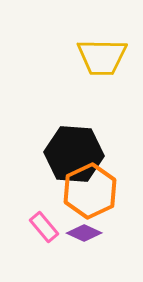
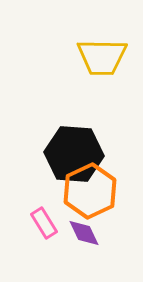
pink rectangle: moved 4 px up; rotated 8 degrees clockwise
purple diamond: rotated 40 degrees clockwise
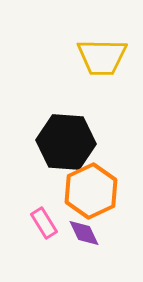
black hexagon: moved 8 px left, 12 px up
orange hexagon: moved 1 px right
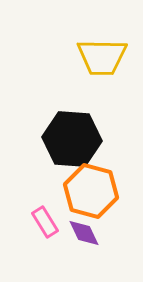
black hexagon: moved 6 px right, 3 px up
orange hexagon: rotated 20 degrees counterclockwise
pink rectangle: moved 1 px right, 1 px up
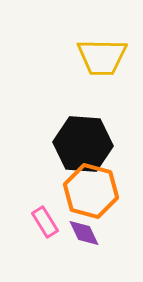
black hexagon: moved 11 px right, 5 px down
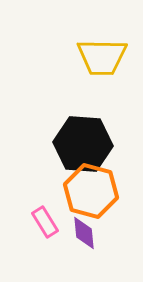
purple diamond: rotated 20 degrees clockwise
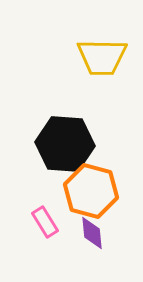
black hexagon: moved 18 px left
purple diamond: moved 8 px right
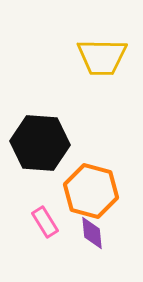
black hexagon: moved 25 px left, 1 px up
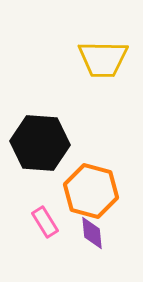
yellow trapezoid: moved 1 px right, 2 px down
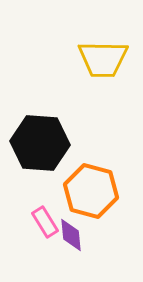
purple diamond: moved 21 px left, 2 px down
